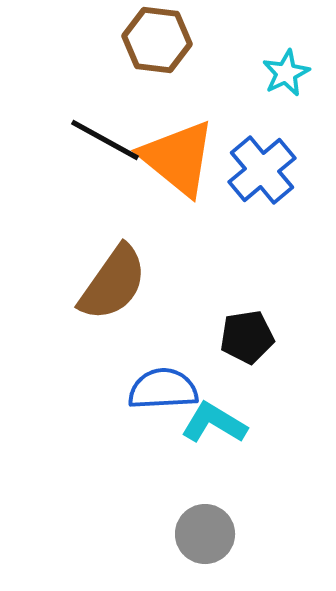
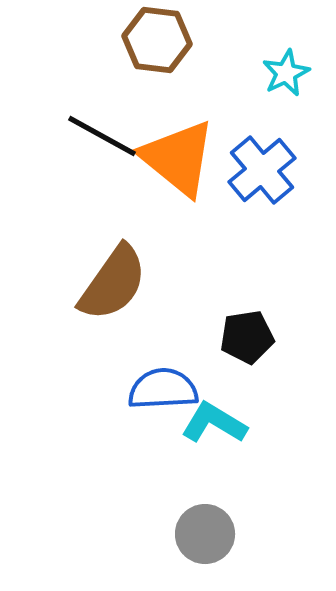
black line: moved 3 px left, 4 px up
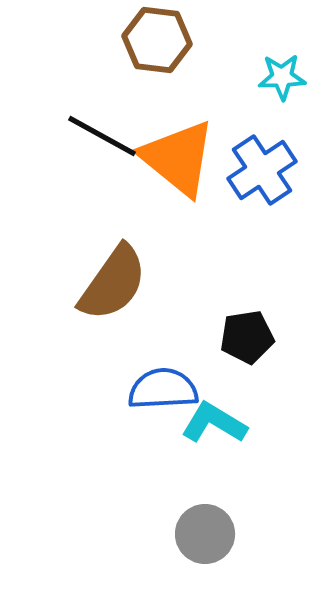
cyan star: moved 4 px left, 4 px down; rotated 24 degrees clockwise
blue cross: rotated 6 degrees clockwise
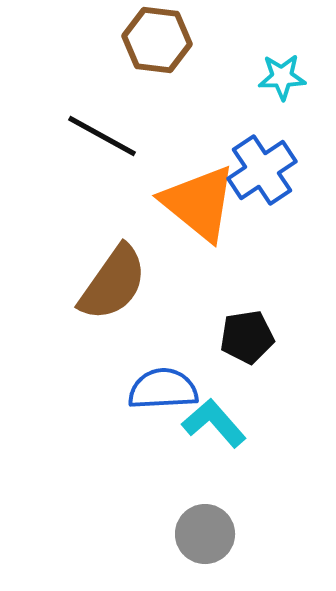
orange triangle: moved 21 px right, 45 px down
cyan L-shape: rotated 18 degrees clockwise
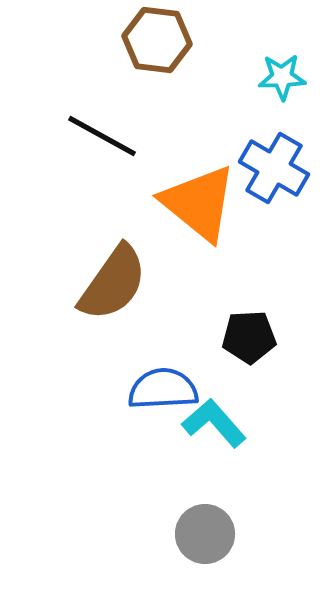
blue cross: moved 12 px right, 2 px up; rotated 26 degrees counterclockwise
black pentagon: moved 2 px right; rotated 6 degrees clockwise
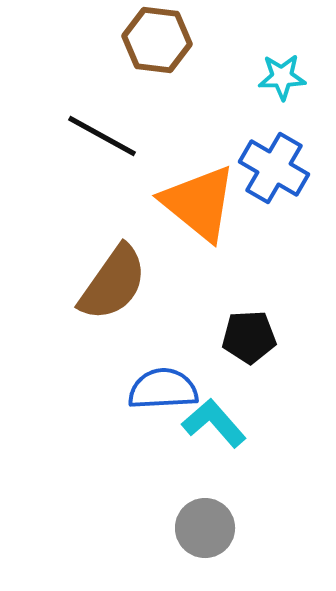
gray circle: moved 6 px up
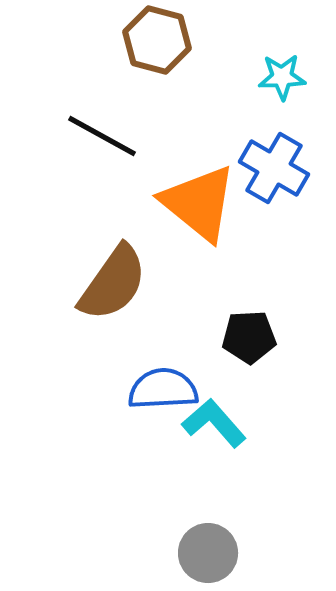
brown hexagon: rotated 8 degrees clockwise
gray circle: moved 3 px right, 25 px down
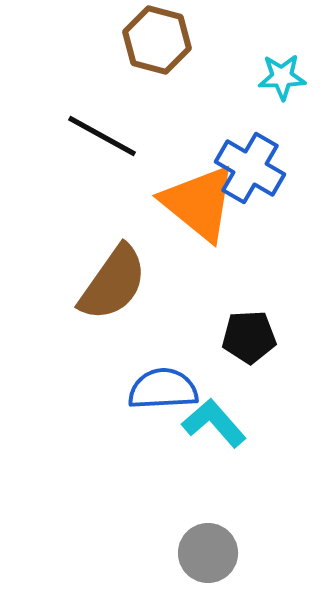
blue cross: moved 24 px left
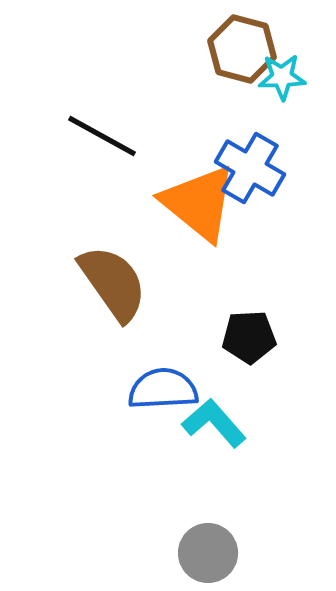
brown hexagon: moved 85 px right, 9 px down
brown semicircle: rotated 70 degrees counterclockwise
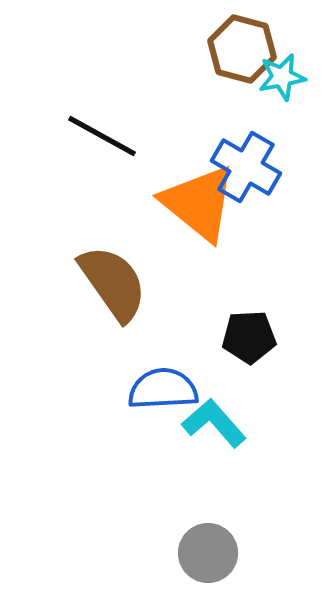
cyan star: rotated 9 degrees counterclockwise
blue cross: moved 4 px left, 1 px up
